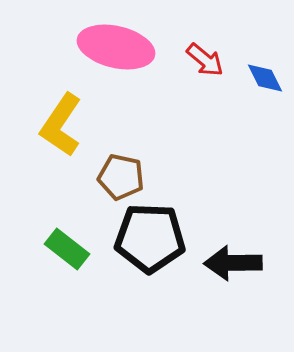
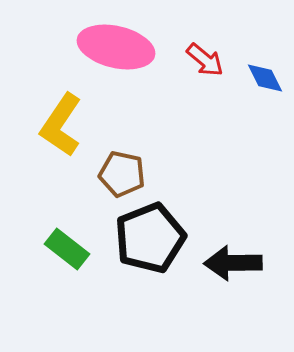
brown pentagon: moved 1 px right, 3 px up
black pentagon: rotated 24 degrees counterclockwise
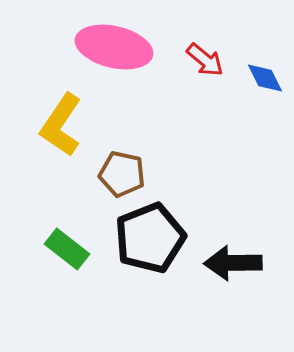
pink ellipse: moved 2 px left
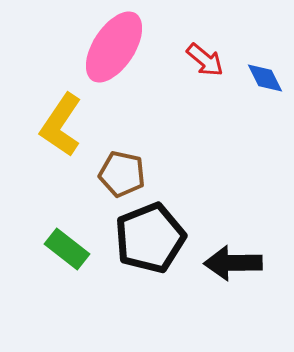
pink ellipse: rotated 70 degrees counterclockwise
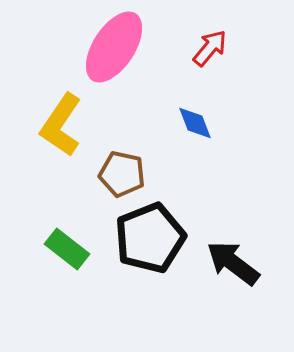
red arrow: moved 5 px right, 12 px up; rotated 90 degrees counterclockwise
blue diamond: moved 70 px left, 45 px down; rotated 6 degrees clockwise
black arrow: rotated 38 degrees clockwise
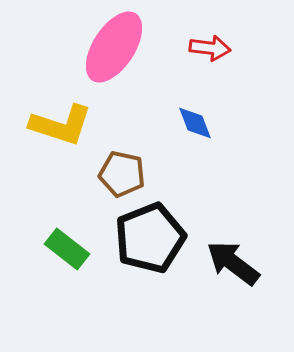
red arrow: rotated 57 degrees clockwise
yellow L-shape: rotated 106 degrees counterclockwise
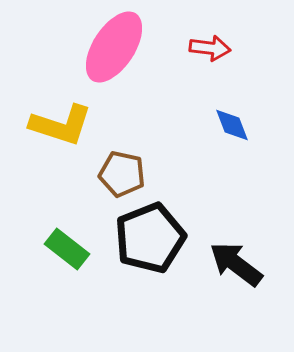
blue diamond: moved 37 px right, 2 px down
black arrow: moved 3 px right, 1 px down
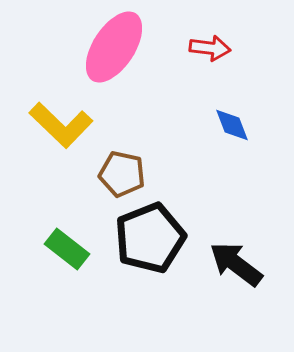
yellow L-shape: rotated 26 degrees clockwise
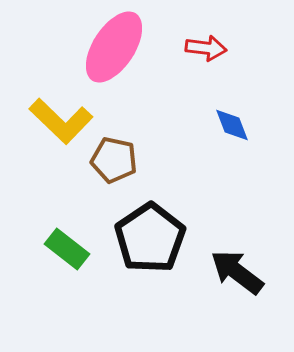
red arrow: moved 4 px left
yellow L-shape: moved 4 px up
brown pentagon: moved 8 px left, 14 px up
black pentagon: rotated 12 degrees counterclockwise
black arrow: moved 1 px right, 8 px down
